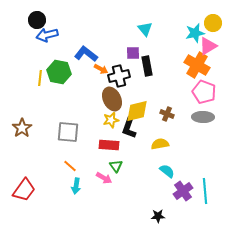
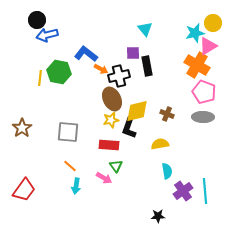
cyan semicircle: rotated 42 degrees clockwise
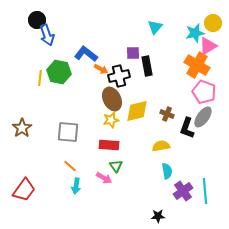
cyan triangle: moved 10 px right, 2 px up; rotated 21 degrees clockwise
blue arrow: rotated 95 degrees counterclockwise
gray ellipse: rotated 55 degrees counterclockwise
black L-shape: moved 58 px right
yellow semicircle: moved 1 px right, 2 px down
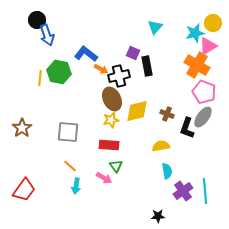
purple square: rotated 24 degrees clockwise
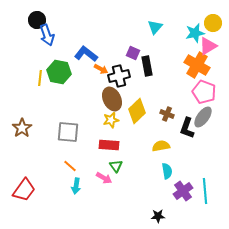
yellow diamond: rotated 30 degrees counterclockwise
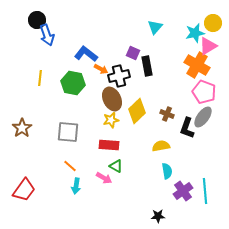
green hexagon: moved 14 px right, 11 px down
green triangle: rotated 24 degrees counterclockwise
